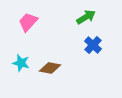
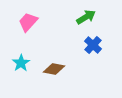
cyan star: rotated 24 degrees clockwise
brown diamond: moved 4 px right, 1 px down
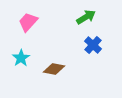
cyan star: moved 5 px up
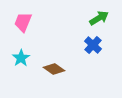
green arrow: moved 13 px right, 1 px down
pink trapezoid: moved 5 px left; rotated 20 degrees counterclockwise
brown diamond: rotated 25 degrees clockwise
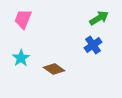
pink trapezoid: moved 3 px up
blue cross: rotated 12 degrees clockwise
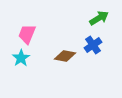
pink trapezoid: moved 4 px right, 15 px down
brown diamond: moved 11 px right, 13 px up; rotated 25 degrees counterclockwise
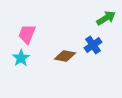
green arrow: moved 7 px right
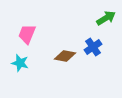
blue cross: moved 2 px down
cyan star: moved 1 px left, 5 px down; rotated 24 degrees counterclockwise
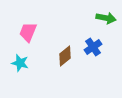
green arrow: rotated 42 degrees clockwise
pink trapezoid: moved 1 px right, 2 px up
brown diamond: rotated 50 degrees counterclockwise
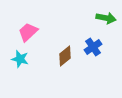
pink trapezoid: rotated 25 degrees clockwise
cyan star: moved 4 px up
